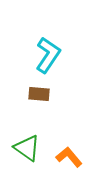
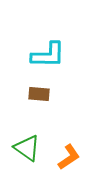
cyan L-shape: rotated 57 degrees clockwise
orange L-shape: rotated 96 degrees clockwise
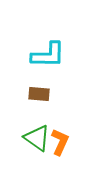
green triangle: moved 10 px right, 10 px up
orange L-shape: moved 9 px left, 15 px up; rotated 32 degrees counterclockwise
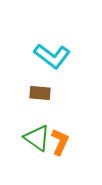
cyan L-shape: moved 4 px right, 1 px down; rotated 36 degrees clockwise
brown rectangle: moved 1 px right, 1 px up
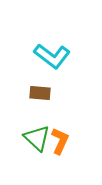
green triangle: rotated 8 degrees clockwise
orange L-shape: moved 1 px up
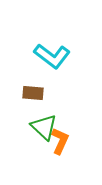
brown rectangle: moved 7 px left
green triangle: moved 7 px right, 11 px up
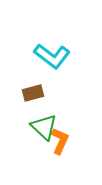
brown rectangle: rotated 20 degrees counterclockwise
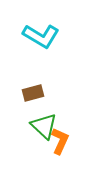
cyan L-shape: moved 11 px left, 20 px up; rotated 6 degrees counterclockwise
green triangle: moved 1 px up
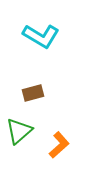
green triangle: moved 25 px left, 5 px down; rotated 36 degrees clockwise
orange L-shape: moved 1 px left, 4 px down; rotated 24 degrees clockwise
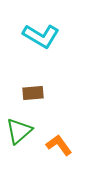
brown rectangle: rotated 10 degrees clockwise
orange L-shape: rotated 84 degrees counterclockwise
